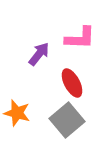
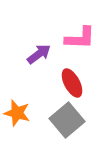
purple arrow: rotated 15 degrees clockwise
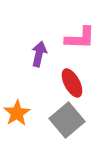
purple arrow: rotated 40 degrees counterclockwise
orange star: rotated 24 degrees clockwise
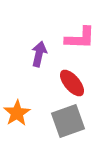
red ellipse: rotated 12 degrees counterclockwise
gray square: moved 1 px right, 1 px down; rotated 20 degrees clockwise
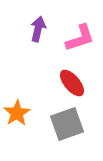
pink L-shape: rotated 20 degrees counterclockwise
purple arrow: moved 1 px left, 25 px up
gray square: moved 1 px left, 3 px down
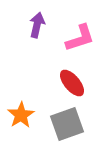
purple arrow: moved 1 px left, 4 px up
orange star: moved 4 px right, 2 px down
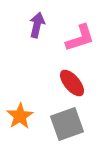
orange star: moved 1 px left, 1 px down
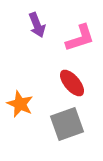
purple arrow: rotated 145 degrees clockwise
orange star: moved 12 px up; rotated 16 degrees counterclockwise
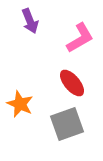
purple arrow: moved 7 px left, 4 px up
pink L-shape: rotated 12 degrees counterclockwise
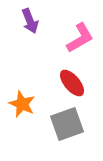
orange star: moved 2 px right
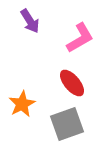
purple arrow: rotated 10 degrees counterclockwise
orange star: rotated 20 degrees clockwise
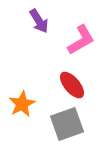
purple arrow: moved 9 px right
pink L-shape: moved 1 px right, 2 px down
red ellipse: moved 2 px down
